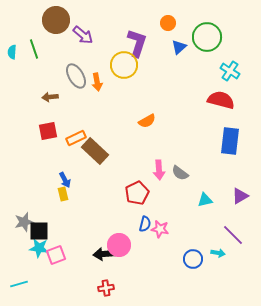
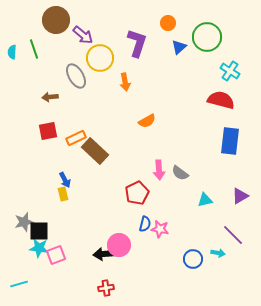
yellow circle: moved 24 px left, 7 px up
orange arrow: moved 28 px right
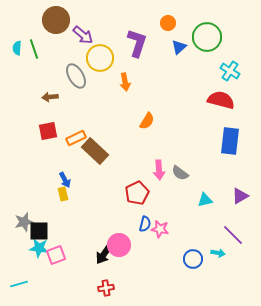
cyan semicircle: moved 5 px right, 4 px up
orange semicircle: rotated 30 degrees counterclockwise
black arrow: rotated 50 degrees counterclockwise
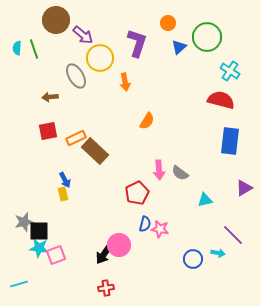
purple triangle: moved 4 px right, 8 px up
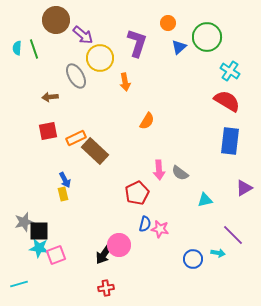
red semicircle: moved 6 px right, 1 px down; rotated 16 degrees clockwise
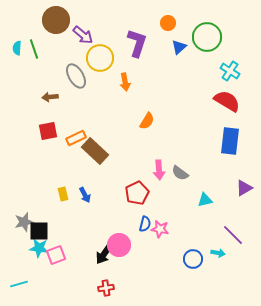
blue arrow: moved 20 px right, 15 px down
